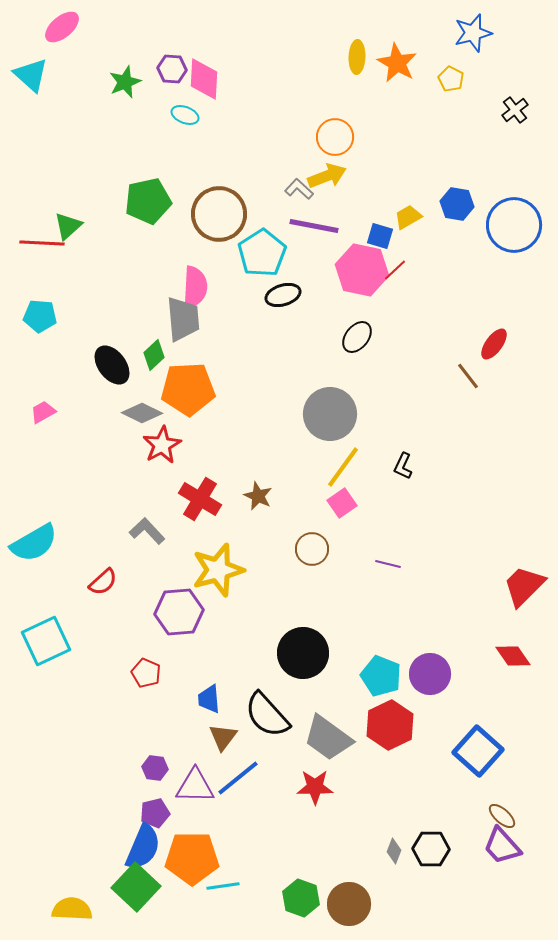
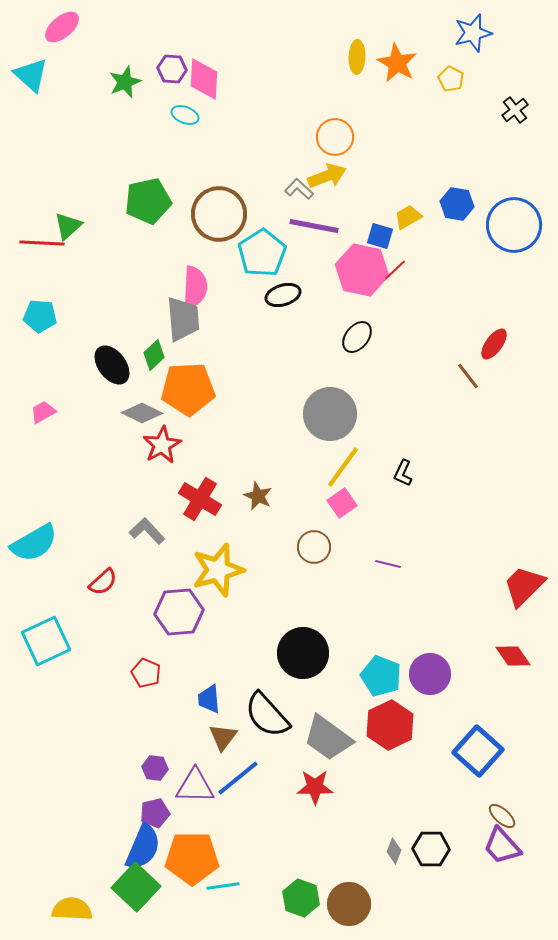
black L-shape at (403, 466): moved 7 px down
brown circle at (312, 549): moved 2 px right, 2 px up
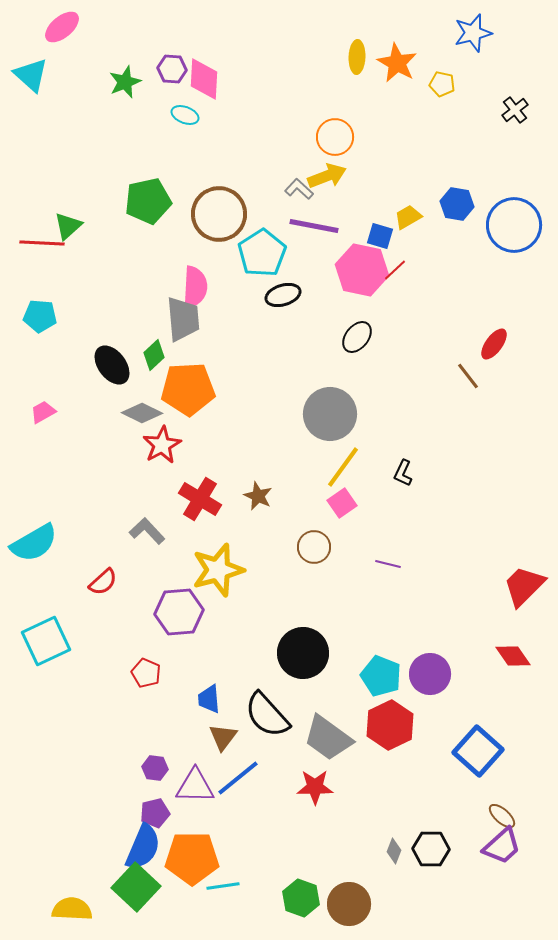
yellow pentagon at (451, 79): moved 9 px left, 5 px down; rotated 15 degrees counterclockwise
purple trapezoid at (502, 846): rotated 90 degrees counterclockwise
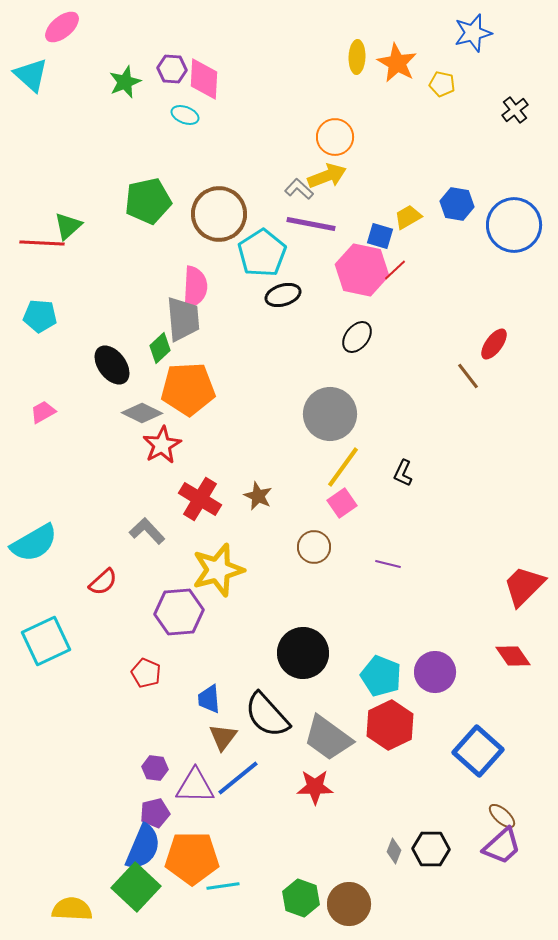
purple line at (314, 226): moved 3 px left, 2 px up
green diamond at (154, 355): moved 6 px right, 7 px up
purple circle at (430, 674): moved 5 px right, 2 px up
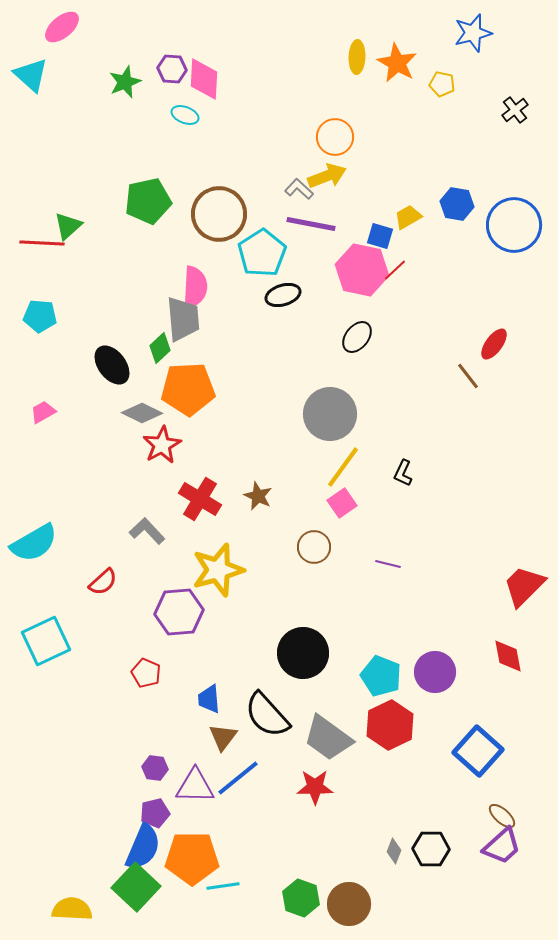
red diamond at (513, 656): moved 5 px left; rotated 24 degrees clockwise
